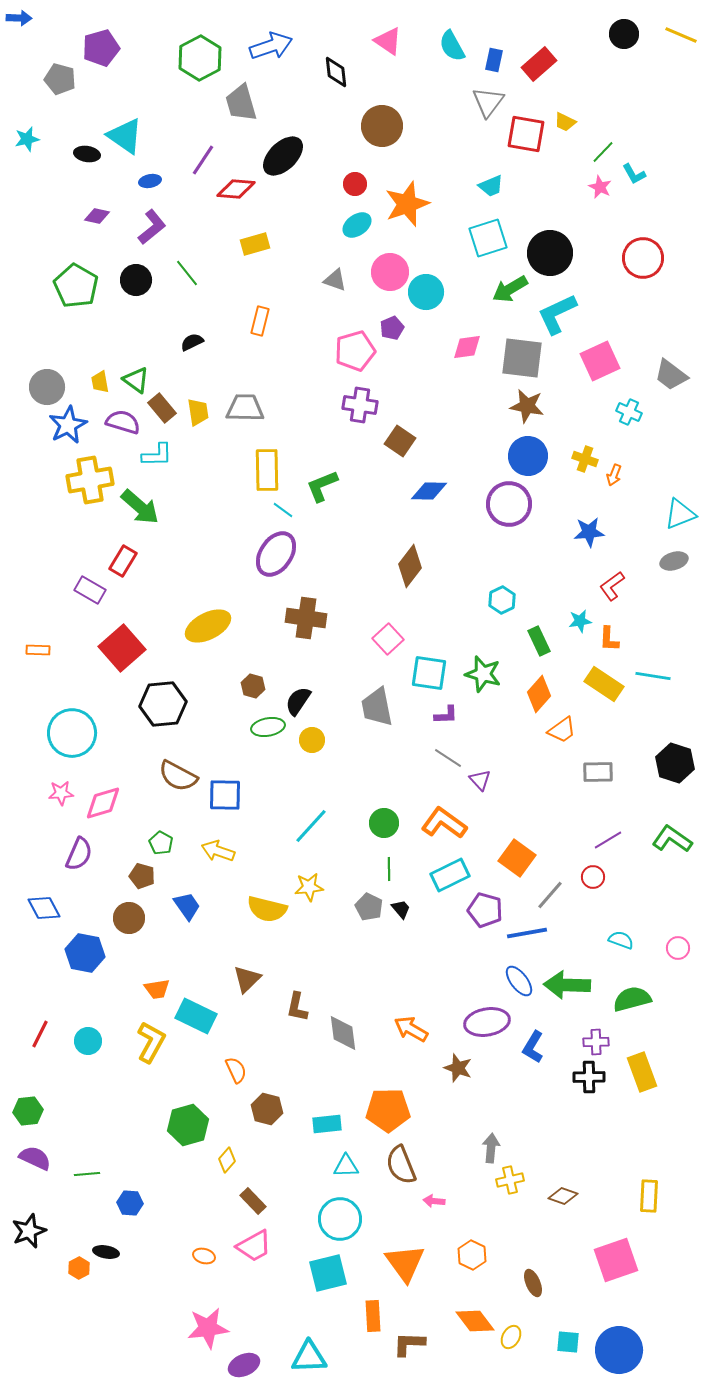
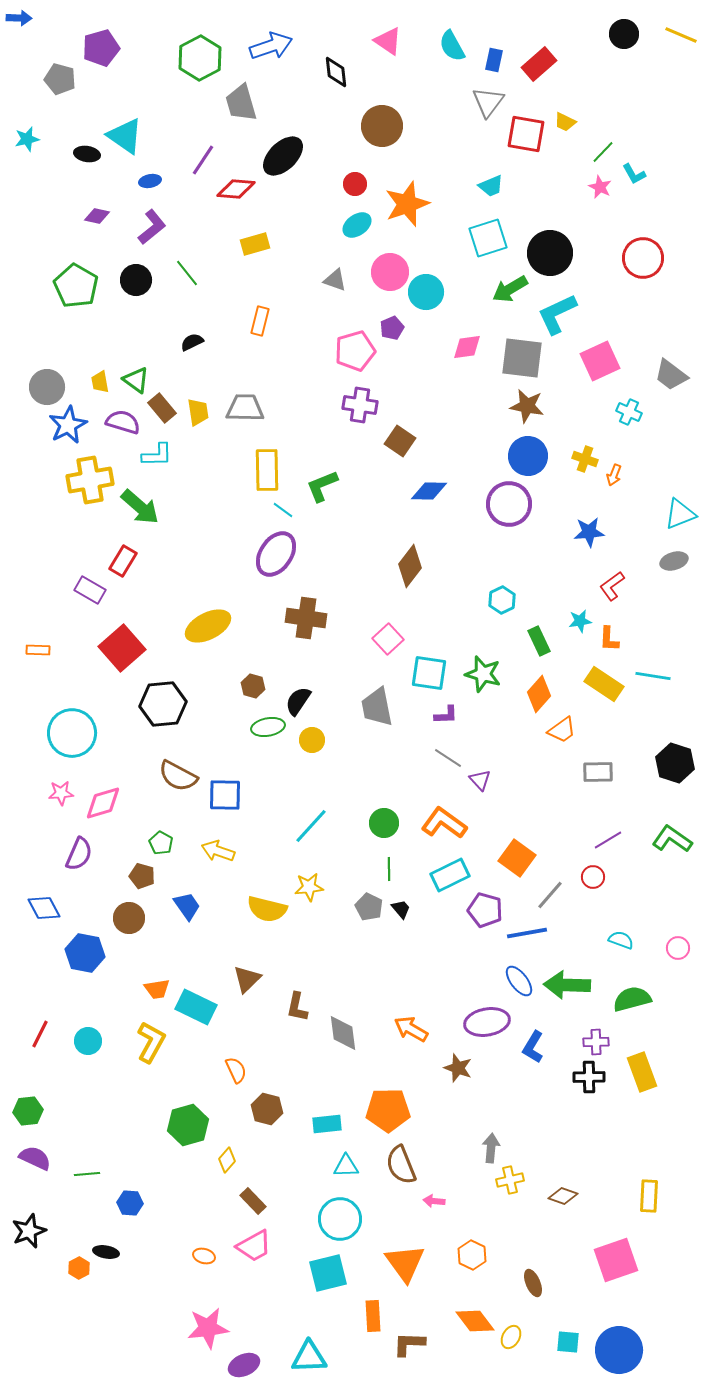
cyan rectangle at (196, 1016): moved 9 px up
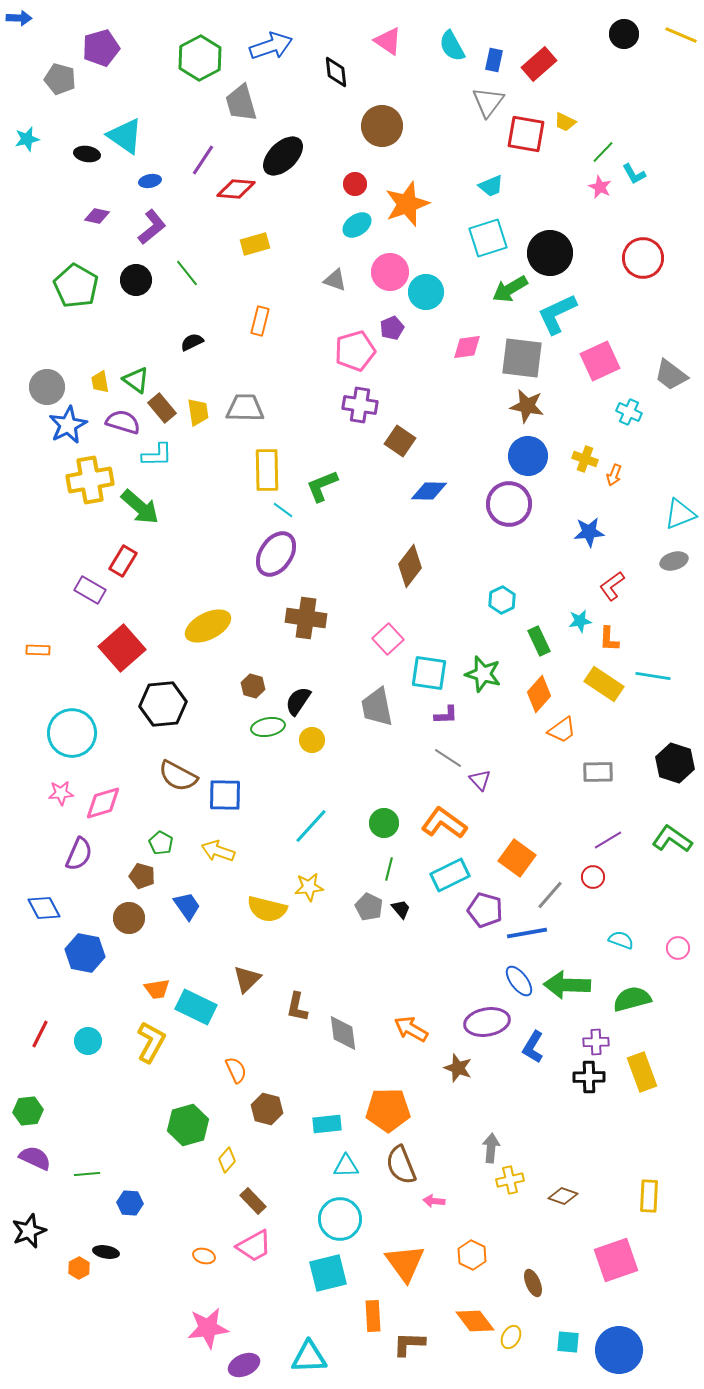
green line at (389, 869): rotated 15 degrees clockwise
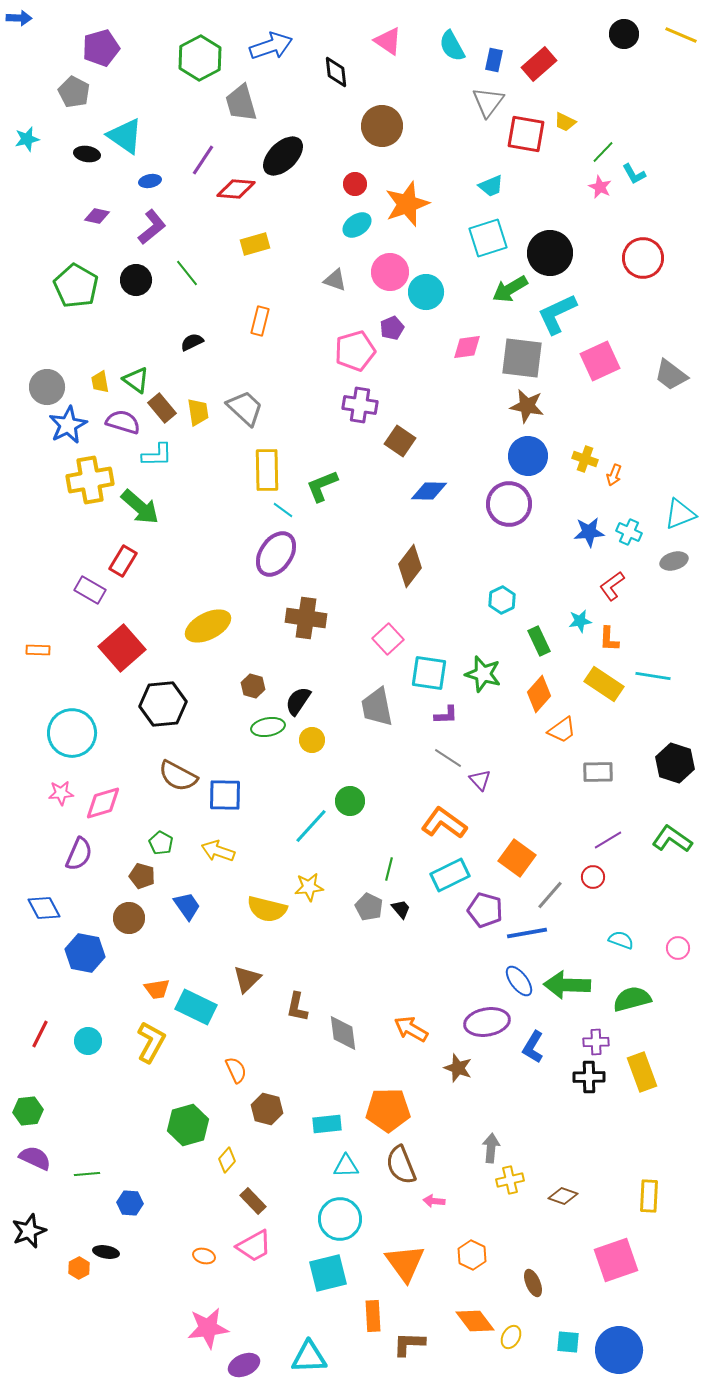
gray pentagon at (60, 79): moved 14 px right, 13 px down; rotated 12 degrees clockwise
gray trapezoid at (245, 408): rotated 42 degrees clockwise
cyan cross at (629, 412): moved 120 px down
green circle at (384, 823): moved 34 px left, 22 px up
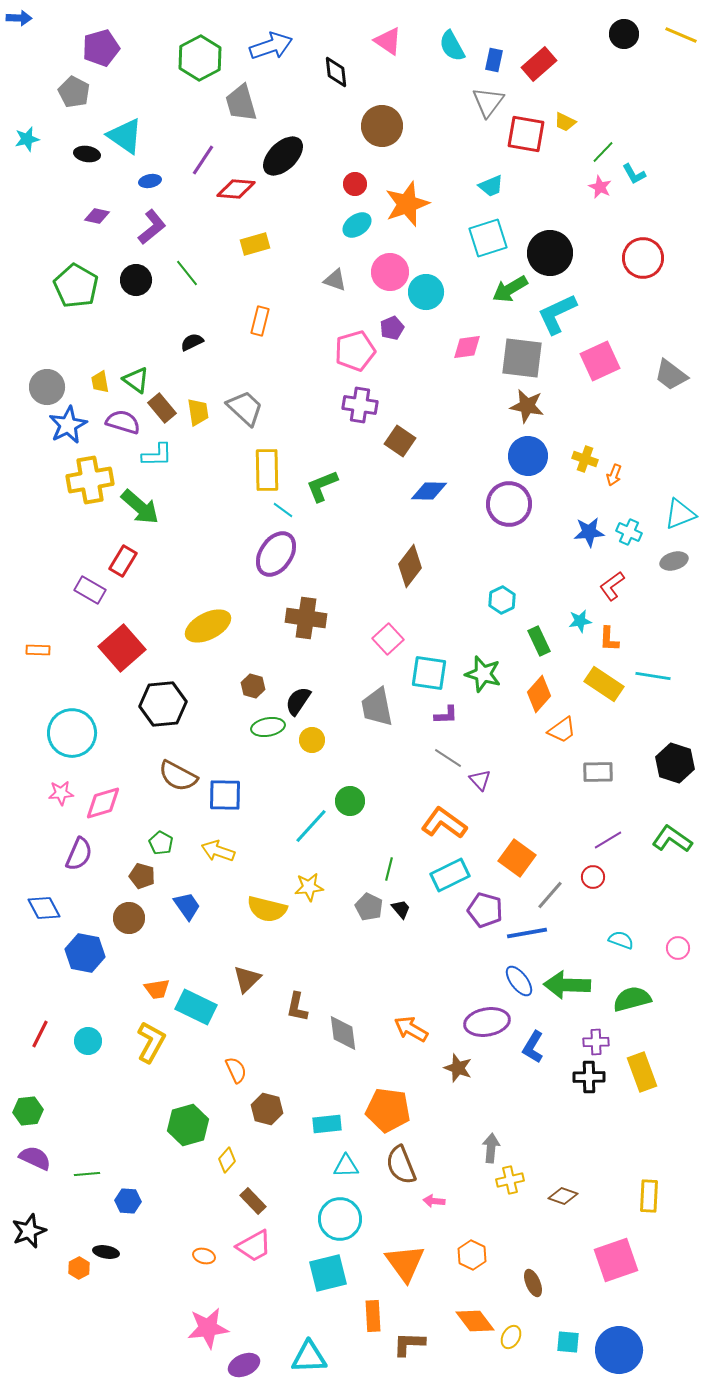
orange pentagon at (388, 1110): rotated 9 degrees clockwise
blue hexagon at (130, 1203): moved 2 px left, 2 px up
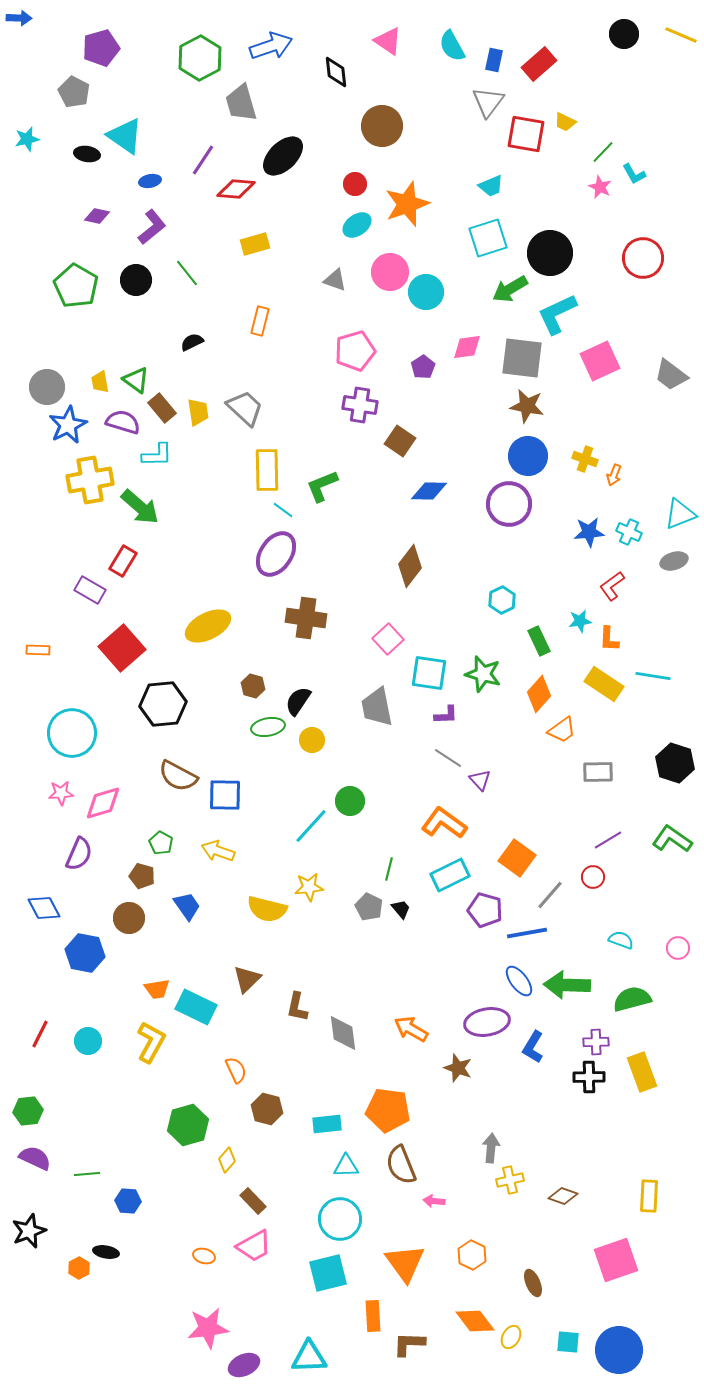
purple pentagon at (392, 328): moved 31 px right, 39 px down; rotated 10 degrees counterclockwise
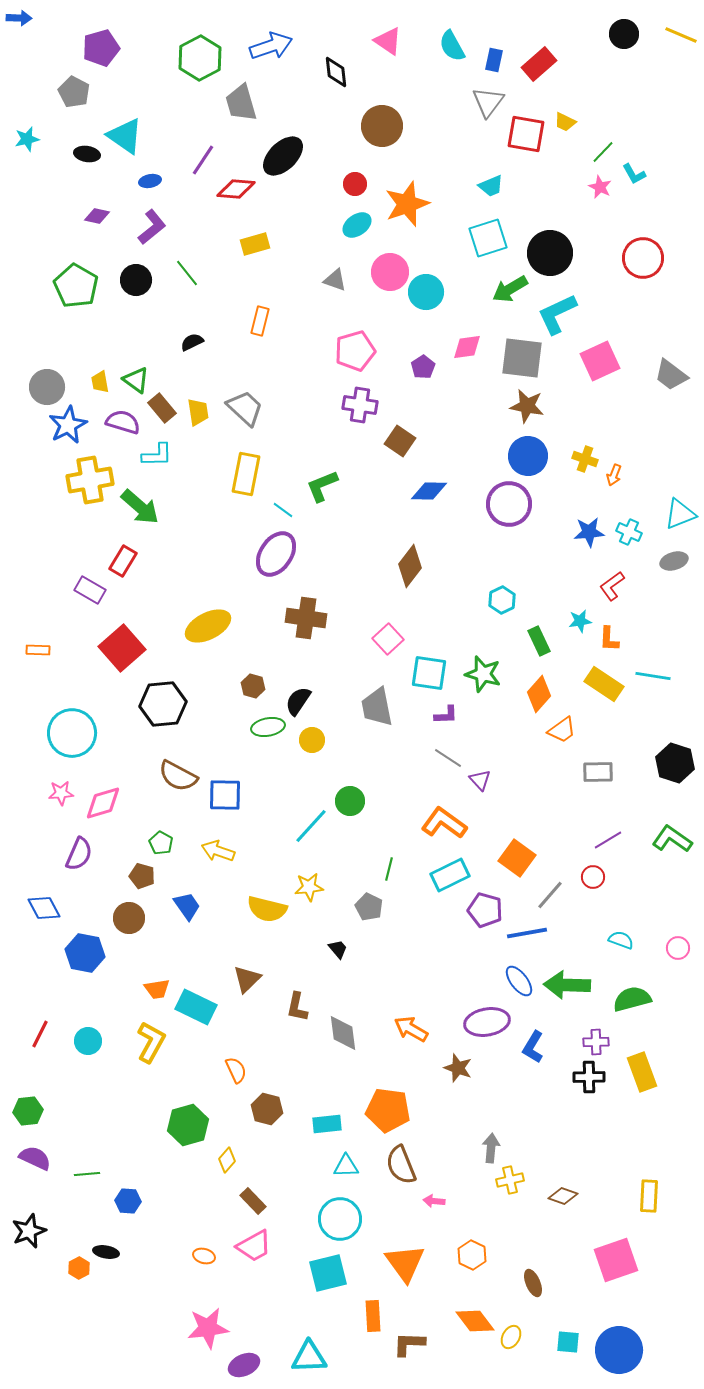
yellow rectangle at (267, 470): moved 21 px left, 4 px down; rotated 12 degrees clockwise
black trapezoid at (401, 909): moved 63 px left, 40 px down
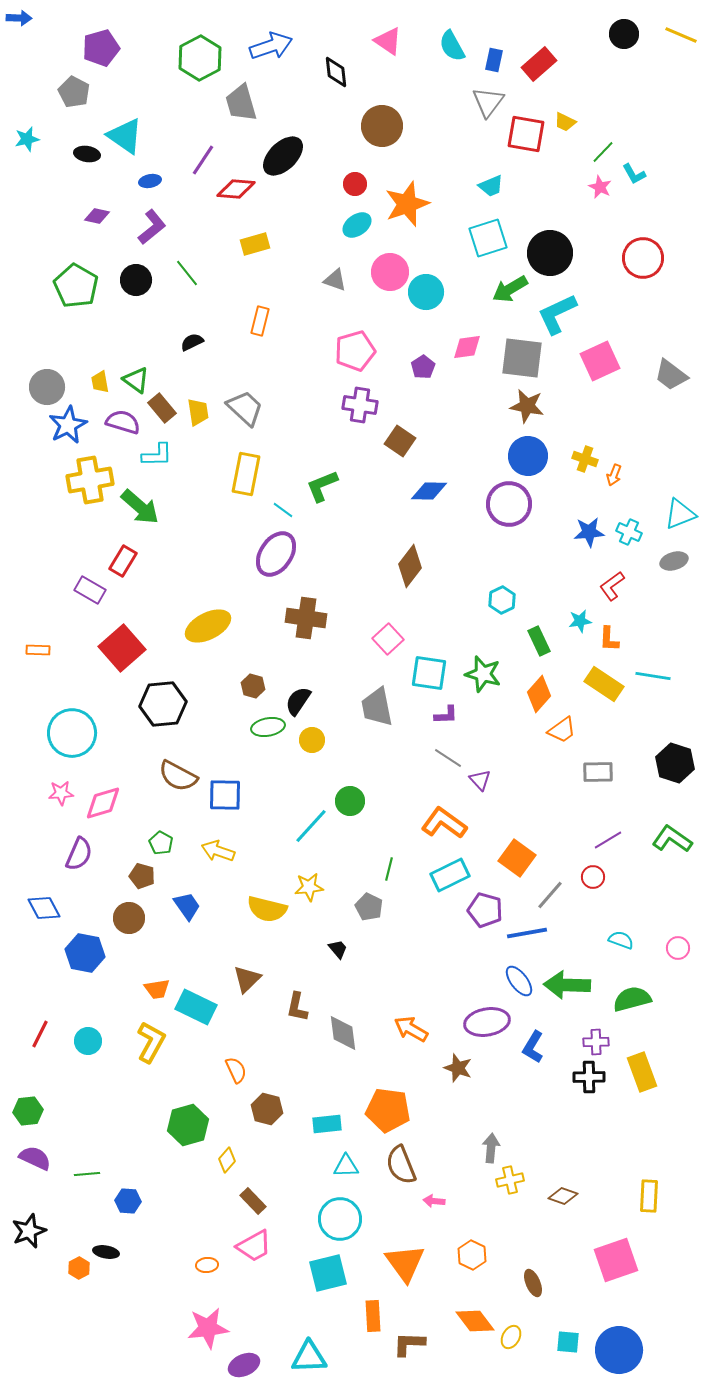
orange ellipse at (204, 1256): moved 3 px right, 9 px down; rotated 20 degrees counterclockwise
